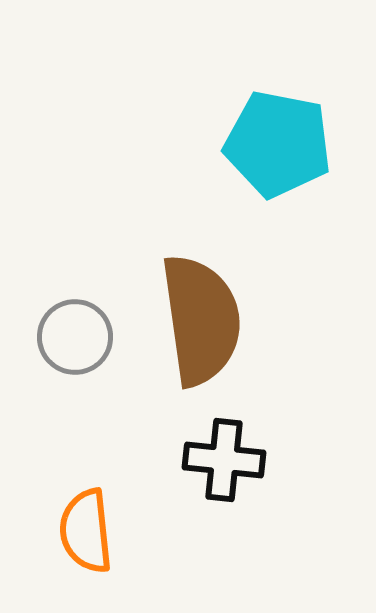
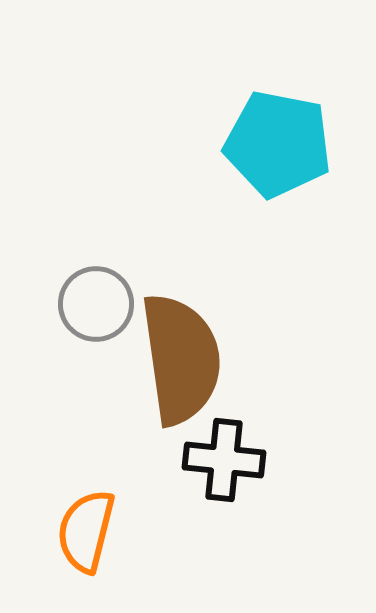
brown semicircle: moved 20 px left, 39 px down
gray circle: moved 21 px right, 33 px up
orange semicircle: rotated 20 degrees clockwise
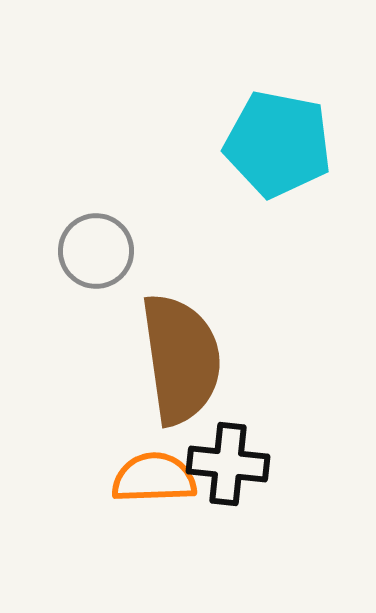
gray circle: moved 53 px up
black cross: moved 4 px right, 4 px down
orange semicircle: moved 68 px right, 53 px up; rotated 74 degrees clockwise
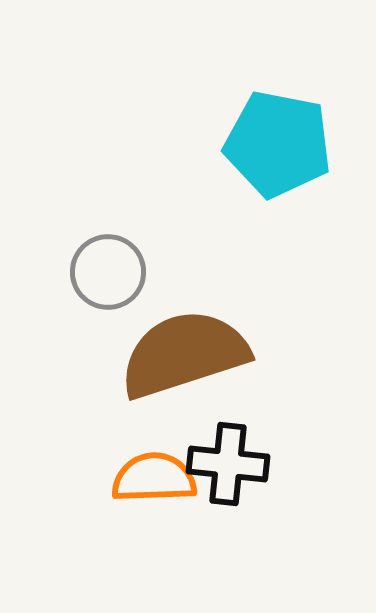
gray circle: moved 12 px right, 21 px down
brown semicircle: moved 3 px right, 5 px up; rotated 100 degrees counterclockwise
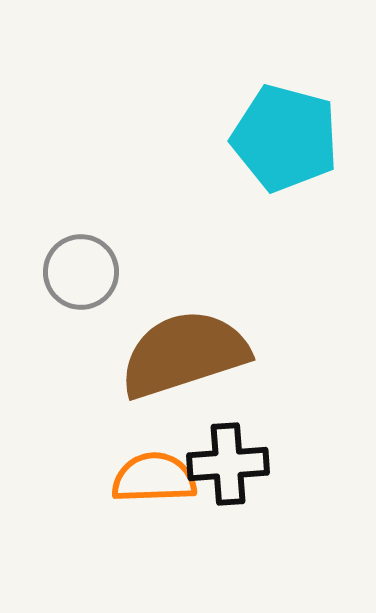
cyan pentagon: moved 7 px right, 6 px up; rotated 4 degrees clockwise
gray circle: moved 27 px left
black cross: rotated 10 degrees counterclockwise
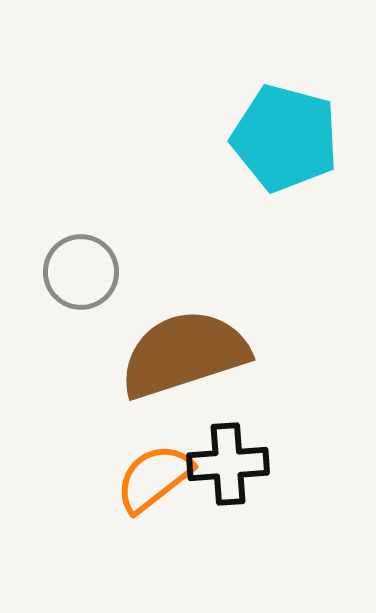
orange semicircle: rotated 36 degrees counterclockwise
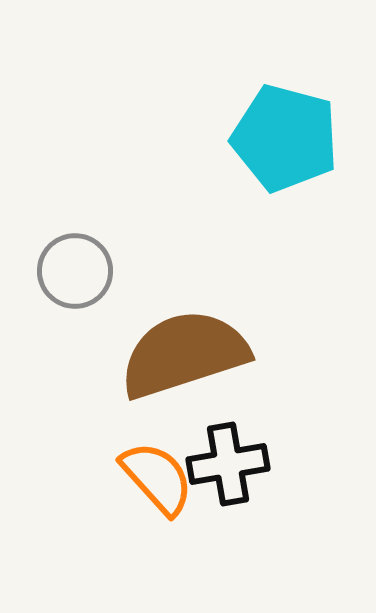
gray circle: moved 6 px left, 1 px up
black cross: rotated 6 degrees counterclockwise
orange semicircle: moved 3 px right; rotated 86 degrees clockwise
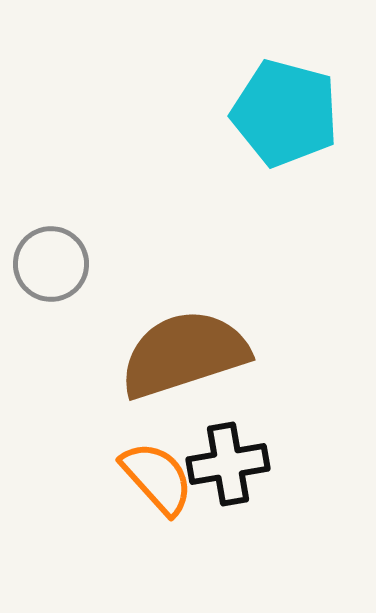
cyan pentagon: moved 25 px up
gray circle: moved 24 px left, 7 px up
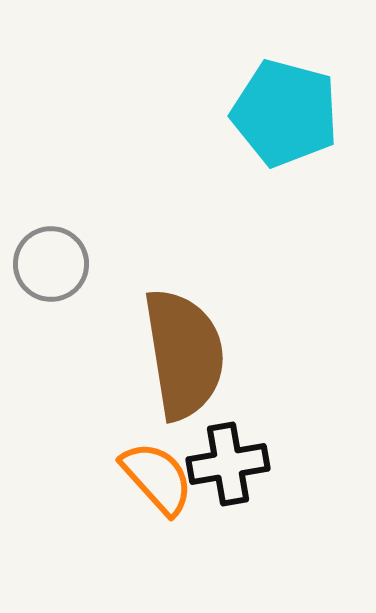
brown semicircle: rotated 99 degrees clockwise
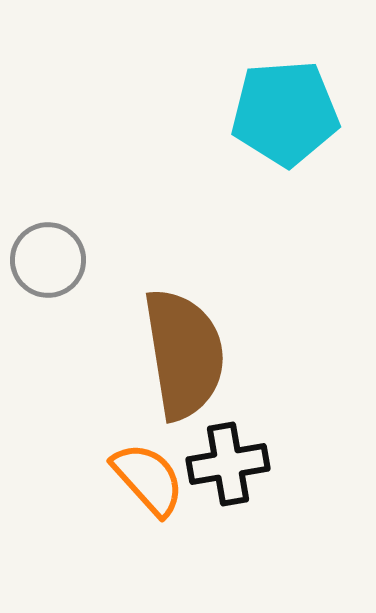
cyan pentagon: rotated 19 degrees counterclockwise
gray circle: moved 3 px left, 4 px up
orange semicircle: moved 9 px left, 1 px down
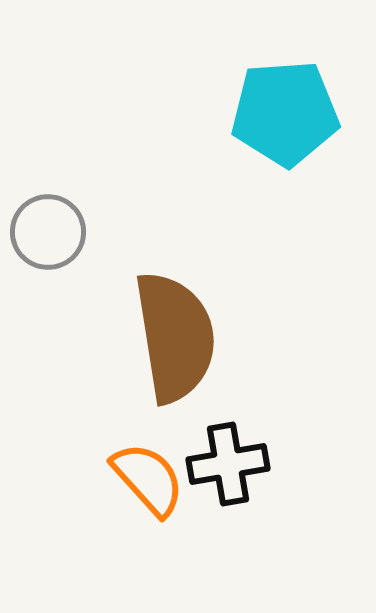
gray circle: moved 28 px up
brown semicircle: moved 9 px left, 17 px up
